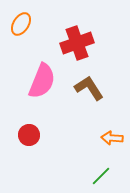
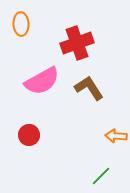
orange ellipse: rotated 35 degrees counterclockwise
pink semicircle: rotated 39 degrees clockwise
orange arrow: moved 4 px right, 2 px up
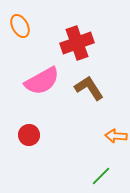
orange ellipse: moved 1 px left, 2 px down; rotated 25 degrees counterclockwise
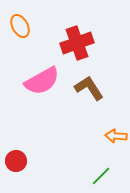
red circle: moved 13 px left, 26 px down
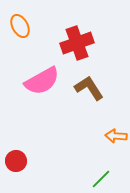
green line: moved 3 px down
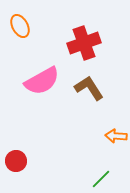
red cross: moved 7 px right
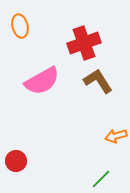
orange ellipse: rotated 15 degrees clockwise
brown L-shape: moved 9 px right, 7 px up
orange arrow: rotated 20 degrees counterclockwise
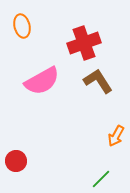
orange ellipse: moved 2 px right
orange arrow: rotated 45 degrees counterclockwise
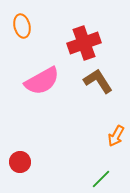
red circle: moved 4 px right, 1 px down
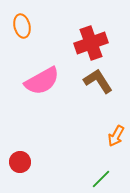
red cross: moved 7 px right
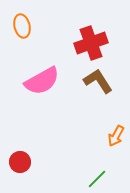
green line: moved 4 px left
